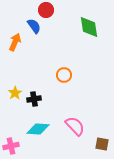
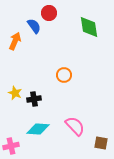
red circle: moved 3 px right, 3 px down
orange arrow: moved 1 px up
yellow star: rotated 16 degrees counterclockwise
brown square: moved 1 px left, 1 px up
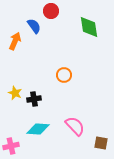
red circle: moved 2 px right, 2 px up
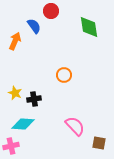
cyan diamond: moved 15 px left, 5 px up
brown square: moved 2 px left
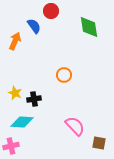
cyan diamond: moved 1 px left, 2 px up
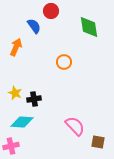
orange arrow: moved 1 px right, 6 px down
orange circle: moved 13 px up
brown square: moved 1 px left, 1 px up
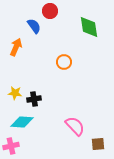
red circle: moved 1 px left
yellow star: rotated 16 degrees counterclockwise
brown square: moved 2 px down; rotated 16 degrees counterclockwise
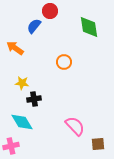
blue semicircle: rotated 105 degrees counterclockwise
orange arrow: moved 1 px left, 1 px down; rotated 78 degrees counterclockwise
yellow star: moved 7 px right, 10 px up
cyan diamond: rotated 55 degrees clockwise
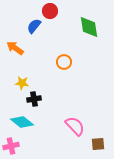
cyan diamond: rotated 20 degrees counterclockwise
